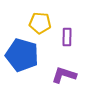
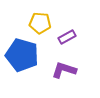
purple rectangle: rotated 60 degrees clockwise
purple L-shape: moved 5 px up
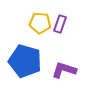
purple rectangle: moved 7 px left, 13 px up; rotated 42 degrees counterclockwise
blue pentagon: moved 3 px right, 6 px down
